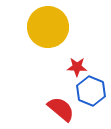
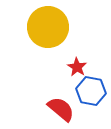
red star: rotated 30 degrees clockwise
blue hexagon: rotated 12 degrees counterclockwise
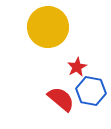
red star: rotated 12 degrees clockwise
red semicircle: moved 10 px up
